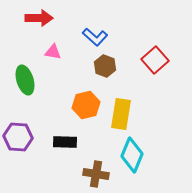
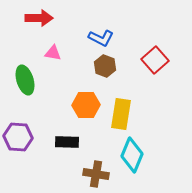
blue L-shape: moved 6 px right, 1 px down; rotated 15 degrees counterclockwise
pink triangle: moved 1 px down
orange hexagon: rotated 12 degrees clockwise
black rectangle: moved 2 px right
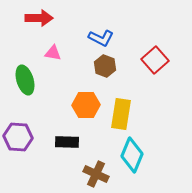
brown cross: rotated 15 degrees clockwise
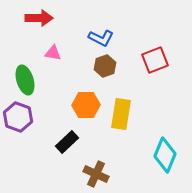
red square: rotated 20 degrees clockwise
brown hexagon: rotated 20 degrees clockwise
purple hexagon: moved 20 px up; rotated 16 degrees clockwise
black rectangle: rotated 45 degrees counterclockwise
cyan diamond: moved 33 px right
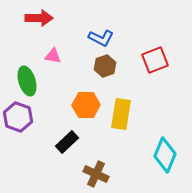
pink triangle: moved 3 px down
green ellipse: moved 2 px right, 1 px down
